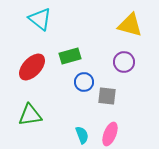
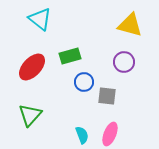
green triangle: rotated 40 degrees counterclockwise
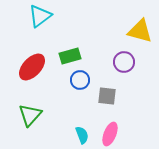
cyan triangle: moved 3 px up; rotated 45 degrees clockwise
yellow triangle: moved 10 px right, 6 px down
blue circle: moved 4 px left, 2 px up
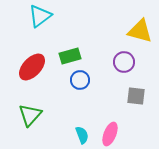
gray square: moved 29 px right
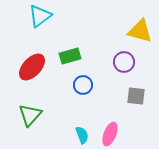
blue circle: moved 3 px right, 5 px down
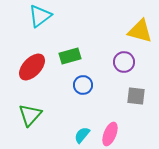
cyan semicircle: rotated 120 degrees counterclockwise
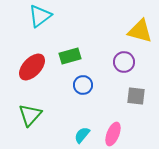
pink ellipse: moved 3 px right
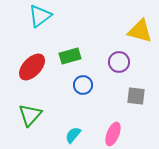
purple circle: moved 5 px left
cyan semicircle: moved 9 px left
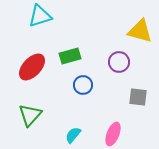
cyan triangle: rotated 20 degrees clockwise
gray square: moved 2 px right, 1 px down
